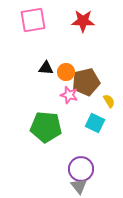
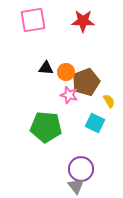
brown pentagon: rotated 8 degrees counterclockwise
gray triangle: moved 3 px left
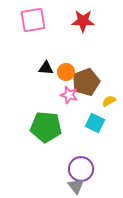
yellow semicircle: rotated 88 degrees counterclockwise
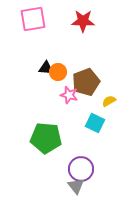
pink square: moved 1 px up
orange circle: moved 8 px left
green pentagon: moved 11 px down
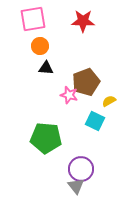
orange circle: moved 18 px left, 26 px up
cyan square: moved 2 px up
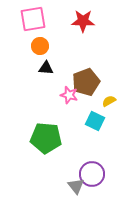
purple circle: moved 11 px right, 5 px down
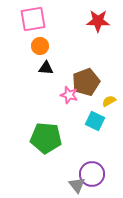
red star: moved 15 px right
gray triangle: moved 1 px right, 1 px up
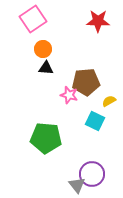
pink square: rotated 24 degrees counterclockwise
orange circle: moved 3 px right, 3 px down
brown pentagon: rotated 16 degrees clockwise
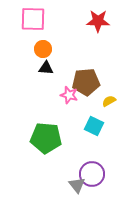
pink square: rotated 36 degrees clockwise
cyan square: moved 1 px left, 5 px down
